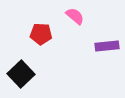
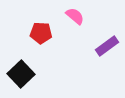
red pentagon: moved 1 px up
purple rectangle: rotated 30 degrees counterclockwise
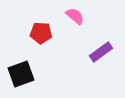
purple rectangle: moved 6 px left, 6 px down
black square: rotated 24 degrees clockwise
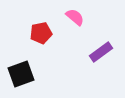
pink semicircle: moved 1 px down
red pentagon: rotated 15 degrees counterclockwise
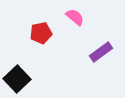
black square: moved 4 px left, 5 px down; rotated 24 degrees counterclockwise
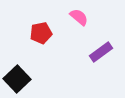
pink semicircle: moved 4 px right
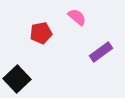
pink semicircle: moved 2 px left
